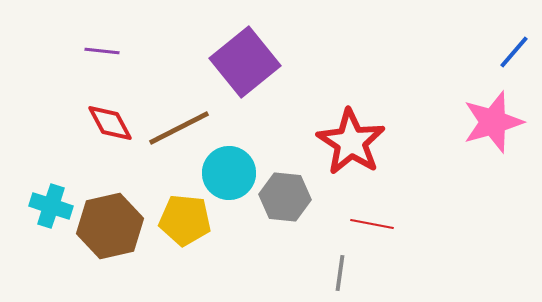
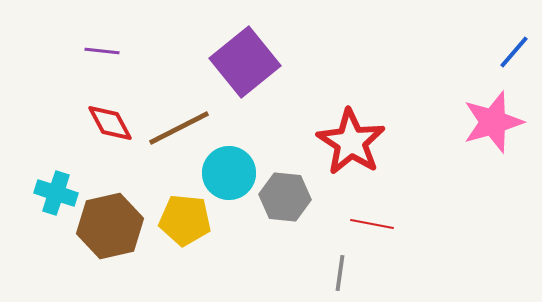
cyan cross: moved 5 px right, 13 px up
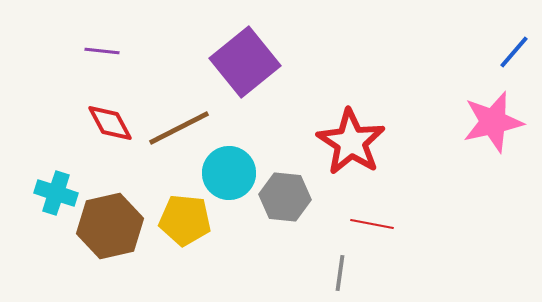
pink star: rotated 4 degrees clockwise
